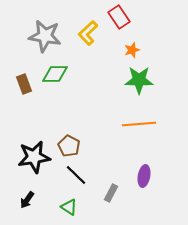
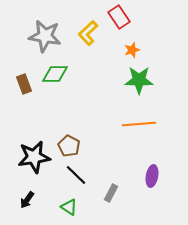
purple ellipse: moved 8 px right
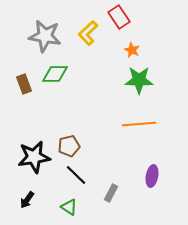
orange star: rotated 28 degrees counterclockwise
brown pentagon: rotated 30 degrees clockwise
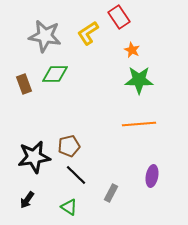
yellow L-shape: rotated 10 degrees clockwise
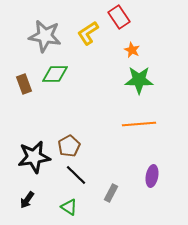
brown pentagon: rotated 15 degrees counterclockwise
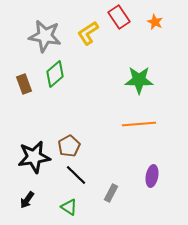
orange star: moved 23 px right, 28 px up
green diamond: rotated 40 degrees counterclockwise
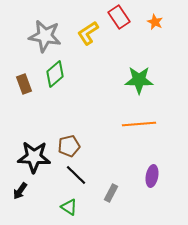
brown pentagon: rotated 15 degrees clockwise
black star: rotated 12 degrees clockwise
black arrow: moved 7 px left, 9 px up
